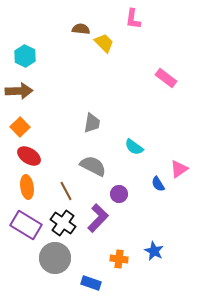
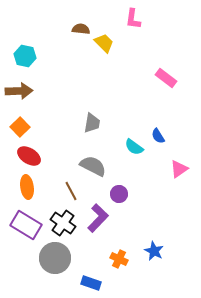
cyan hexagon: rotated 15 degrees counterclockwise
blue semicircle: moved 48 px up
brown line: moved 5 px right
orange cross: rotated 18 degrees clockwise
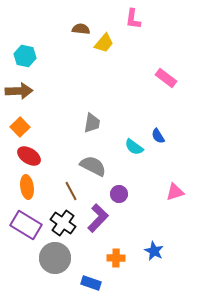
yellow trapezoid: rotated 85 degrees clockwise
pink triangle: moved 4 px left, 23 px down; rotated 18 degrees clockwise
orange cross: moved 3 px left, 1 px up; rotated 24 degrees counterclockwise
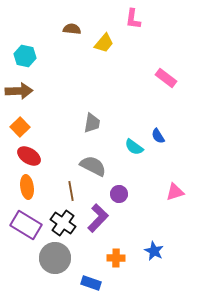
brown semicircle: moved 9 px left
brown line: rotated 18 degrees clockwise
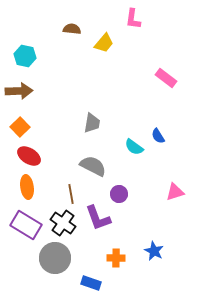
brown line: moved 3 px down
purple L-shape: rotated 116 degrees clockwise
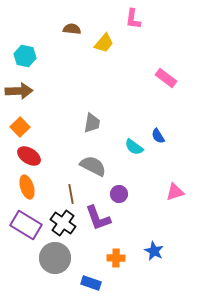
orange ellipse: rotated 10 degrees counterclockwise
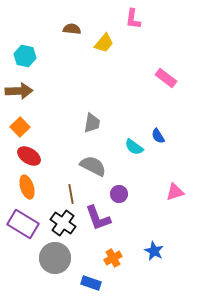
purple rectangle: moved 3 px left, 1 px up
orange cross: moved 3 px left; rotated 30 degrees counterclockwise
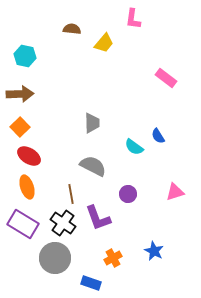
brown arrow: moved 1 px right, 3 px down
gray trapezoid: rotated 10 degrees counterclockwise
purple circle: moved 9 px right
